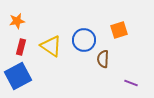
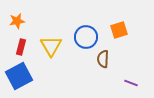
blue circle: moved 2 px right, 3 px up
yellow triangle: rotated 25 degrees clockwise
blue square: moved 1 px right
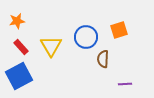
red rectangle: rotated 56 degrees counterclockwise
purple line: moved 6 px left, 1 px down; rotated 24 degrees counterclockwise
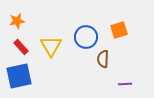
blue square: rotated 16 degrees clockwise
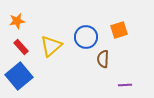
yellow triangle: rotated 20 degrees clockwise
blue square: rotated 28 degrees counterclockwise
purple line: moved 1 px down
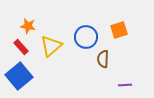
orange star: moved 11 px right, 5 px down; rotated 21 degrees clockwise
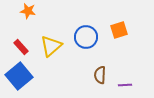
orange star: moved 15 px up
brown semicircle: moved 3 px left, 16 px down
